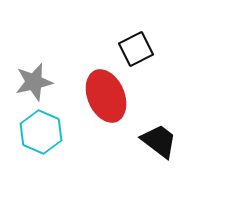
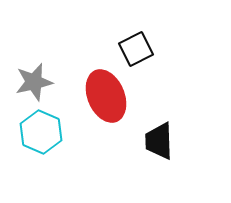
black trapezoid: rotated 129 degrees counterclockwise
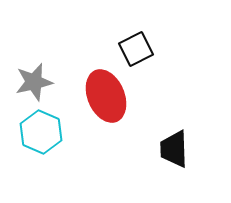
black trapezoid: moved 15 px right, 8 px down
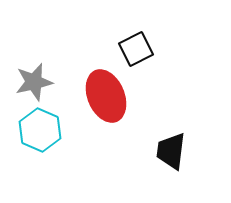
cyan hexagon: moved 1 px left, 2 px up
black trapezoid: moved 3 px left, 2 px down; rotated 9 degrees clockwise
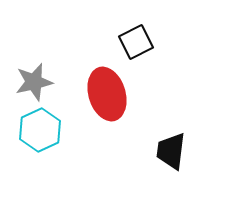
black square: moved 7 px up
red ellipse: moved 1 px right, 2 px up; rotated 6 degrees clockwise
cyan hexagon: rotated 12 degrees clockwise
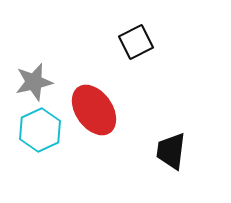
red ellipse: moved 13 px left, 16 px down; rotated 18 degrees counterclockwise
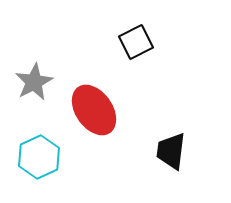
gray star: rotated 15 degrees counterclockwise
cyan hexagon: moved 1 px left, 27 px down
